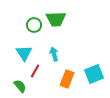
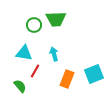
cyan triangle: rotated 48 degrees counterclockwise
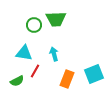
green semicircle: moved 3 px left, 5 px up; rotated 104 degrees clockwise
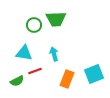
red line: rotated 40 degrees clockwise
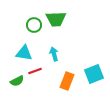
orange rectangle: moved 2 px down
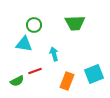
green trapezoid: moved 19 px right, 4 px down
cyan triangle: moved 9 px up
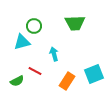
green circle: moved 1 px down
cyan triangle: moved 2 px left, 2 px up; rotated 24 degrees counterclockwise
red line: rotated 48 degrees clockwise
orange rectangle: rotated 12 degrees clockwise
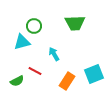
cyan arrow: rotated 16 degrees counterclockwise
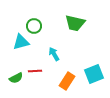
green trapezoid: rotated 15 degrees clockwise
cyan triangle: moved 1 px left
red line: rotated 32 degrees counterclockwise
green semicircle: moved 1 px left, 3 px up
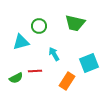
green circle: moved 5 px right
cyan square: moved 5 px left, 11 px up
